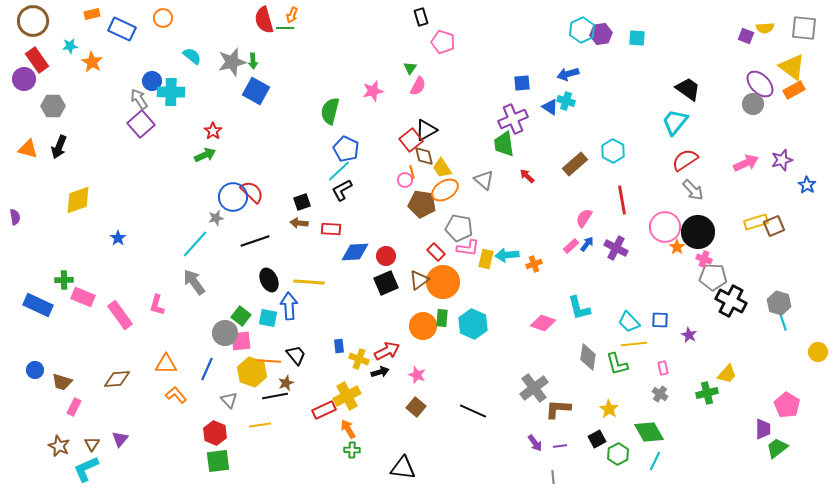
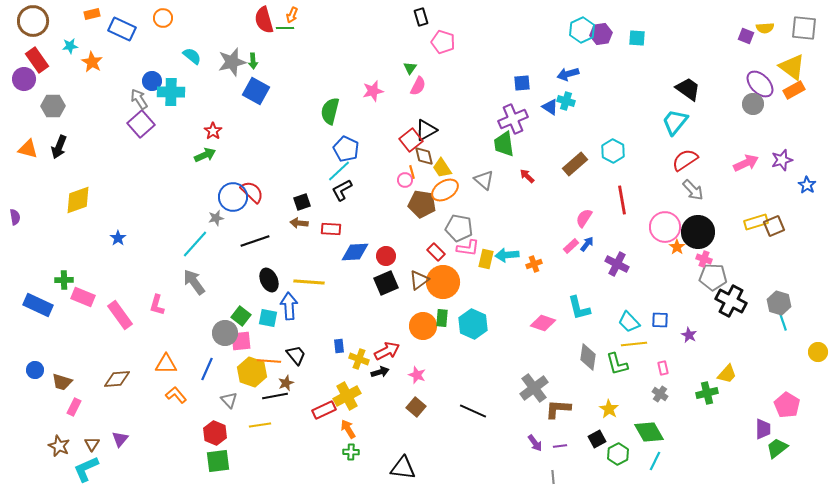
purple cross at (616, 248): moved 1 px right, 16 px down
green cross at (352, 450): moved 1 px left, 2 px down
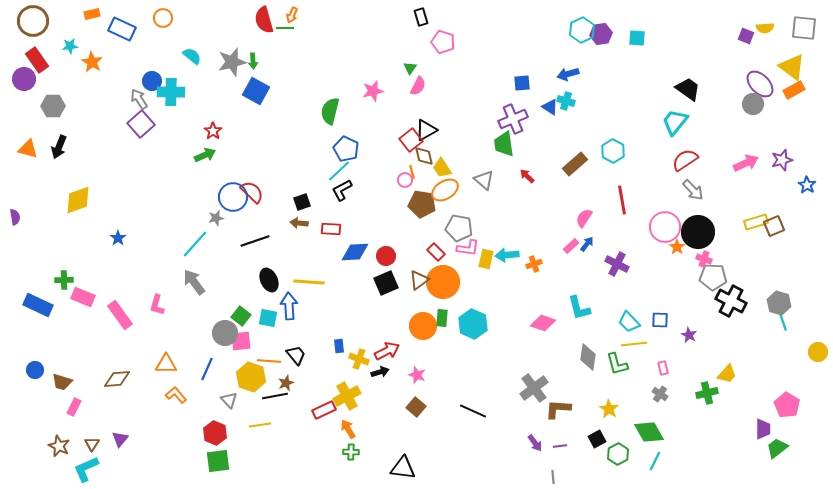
yellow hexagon at (252, 372): moved 1 px left, 5 px down
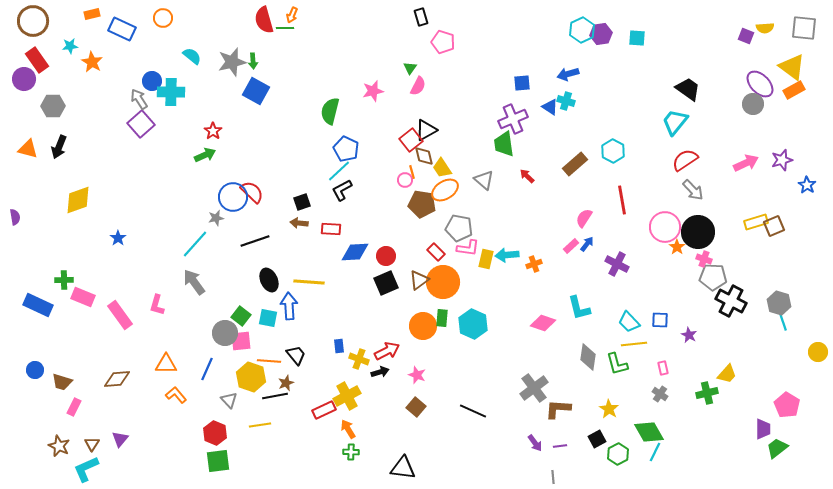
cyan line at (655, 461): moved 9 px up
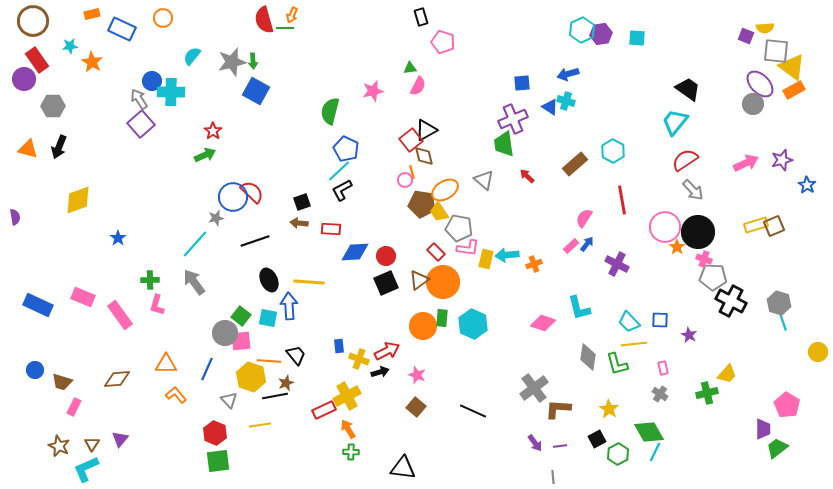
gray square at (804, 28): moved 28 px left, 23 px down
cyan semicircle at (192, 56): rotated 90 degrees counterclockwise
green triangle at (410, 68): rotated 48 degrees clockwise
yellow trapezoid at (442, 168): moved 3 px left, 44 px down
yellow rectangle at (756, 222): moved 3 px down
green cross at (64, 280): moved 86 px right
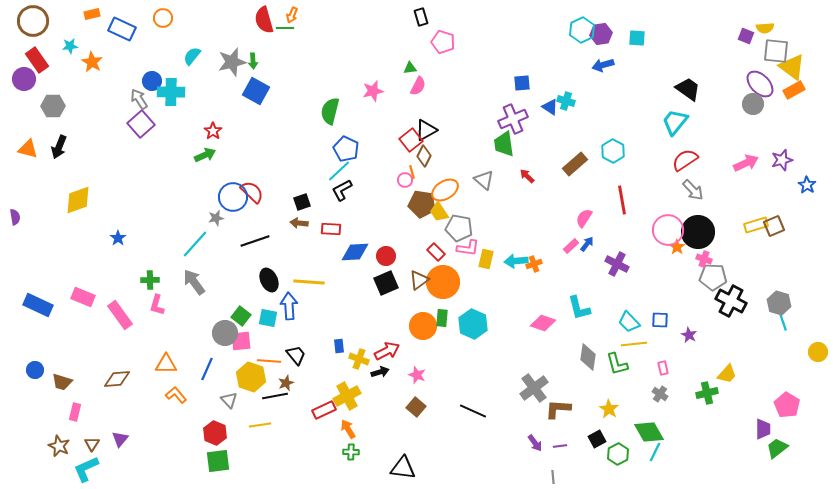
blue arrow at (568, 74): moved 35 px right, 9 px up
brown diamond at (424, 156): rotated 40 degrees clockwise
pink circle at (665, 227): moved 3 px right, 3 px down
cyan arrow at (507, 255): moved 9 px right, 6 px down
pink rectangle at (74, 407): moved 1 px right, 5 px down; rotated 12 degrees counterclockwise
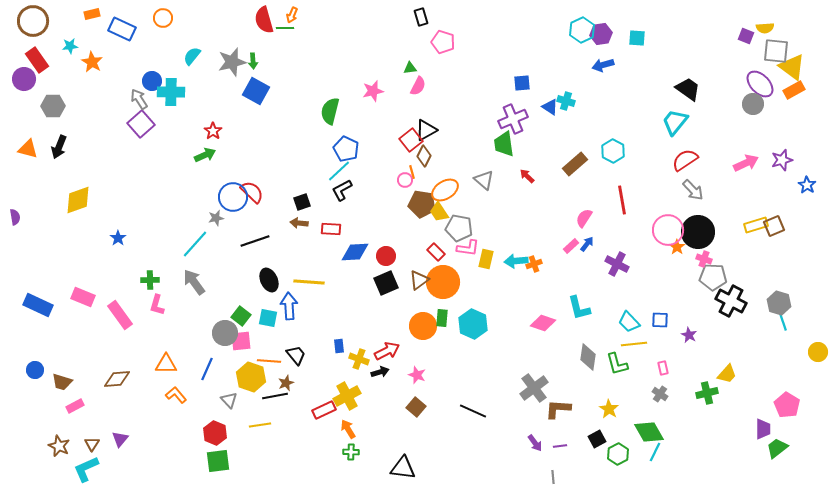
pink rectangle at (75, 412): moved 6 px up; rotated 48 degrees clockwise
